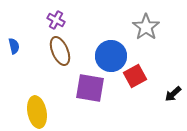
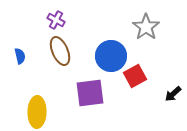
blue semicircle: moved 6 px right, 10 px down
purple square: moved 5 px down; rotated 16 degrees counterclockwise
yellow ellipse: rotated 12 degrees clockwise
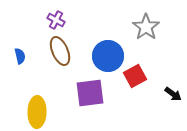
blue circle: moved 3 px left
black arrow: rotated 102 degrees counterclockwise
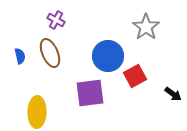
brown ellipse: moved 10 px left, 2 px down
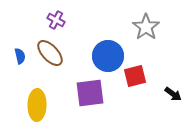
brown ellipse: rotated 20 degrees counterclockwise
red square: rotated 15 degrees clockwise
yellow ellipse: moved 7 px up
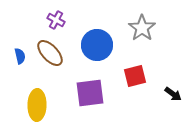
gray star: moved 4 px left, 1 px down
blue circle: moved 11 px left, 11 px up
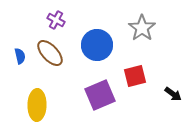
purple square: moved 10 px right, 2 px down; rotated 16 degrees counterclockwise
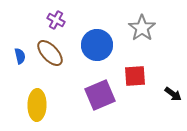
red square: rotated 10 degrees clockwise
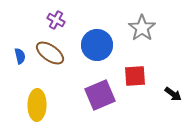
brown ellipse: rotated 12 degrees counterclockwise
